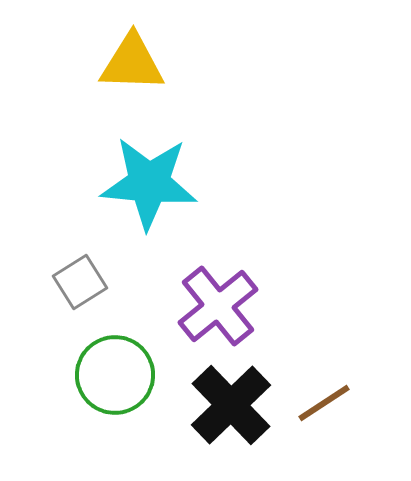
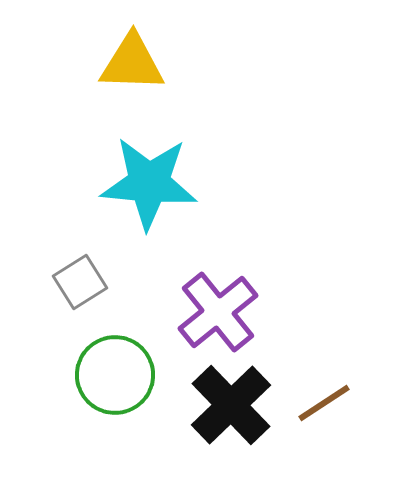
purple cross: moved 6 px down
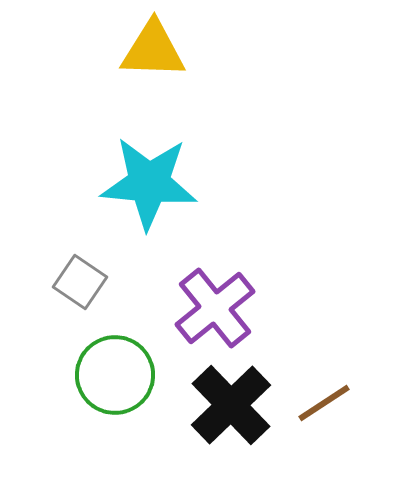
yellow triangle: moved 21 px right, 13 px up
gray square: rotated 24 degrees counterclockwise
purple cross: moved 3 px left, 4 px up
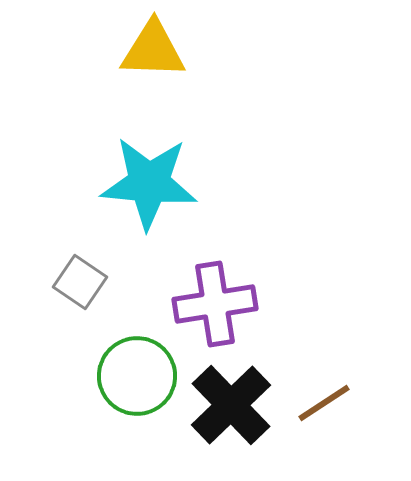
purple cross: moved 4 px up; rotated 30 degrees clockwise
green circle: moved 22 px right, 1 px down
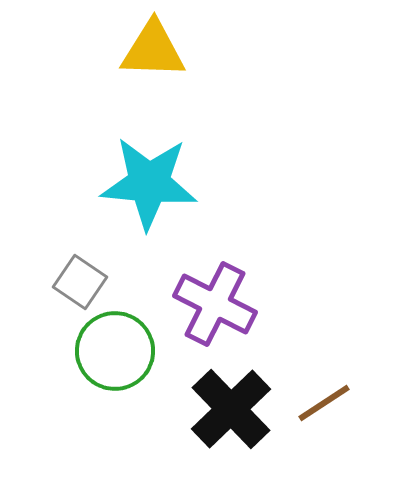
purple cross: rotated 36 degrees clockwise
green circle: moved 22 px left, 25 px up
black cross: moved 4 px down
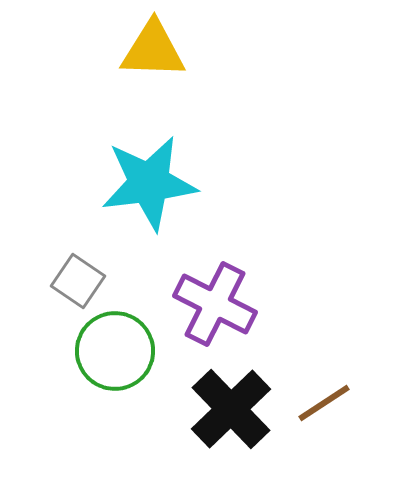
cyan star: rotated 12 degrees counterclockwise
gray square: moved 2 px left, 1 px up
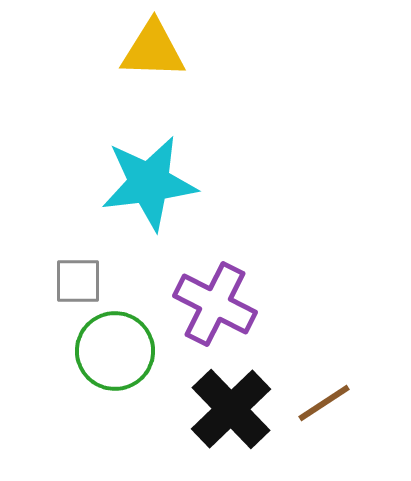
gray square: rotated 34 degrees counterclockwise
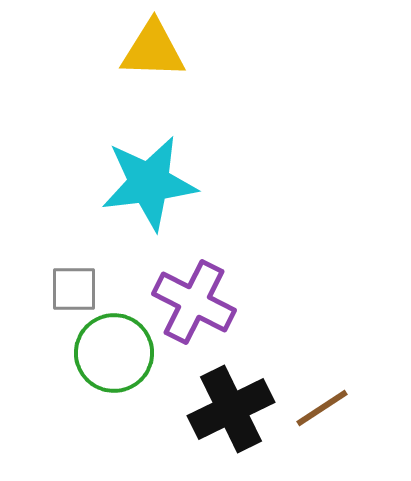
gray square: moved 4 px left, 8 px down
purple cross: moved 21 px left, 2 px up
green circle: moved 1 px left, 2 px down
brown line: moved 2 px left, 5 px down
black cross: rotated 18 degrees clockwise
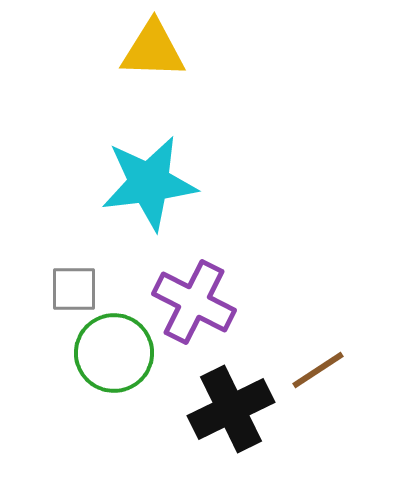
brown line: moved 4 px left, 38 px up
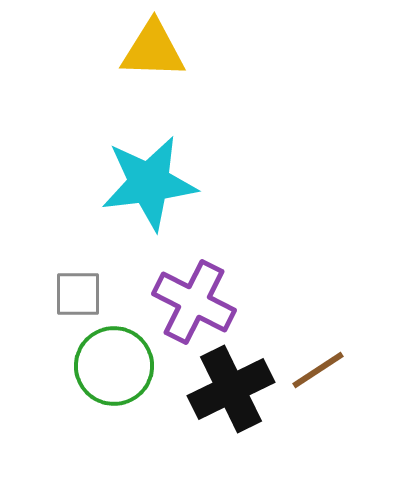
gray square: moved 4 px right, 5 px down
green circle: moved 13 px down
black cross: moved 20 px up
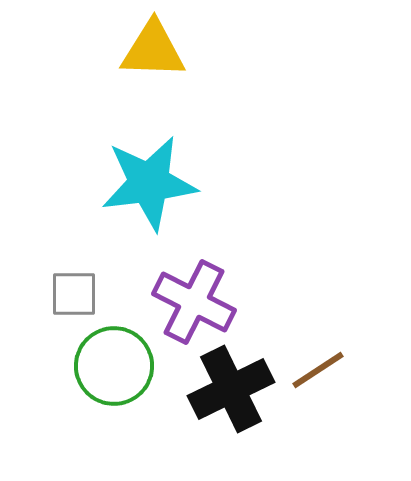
gray square: moved 4 px left
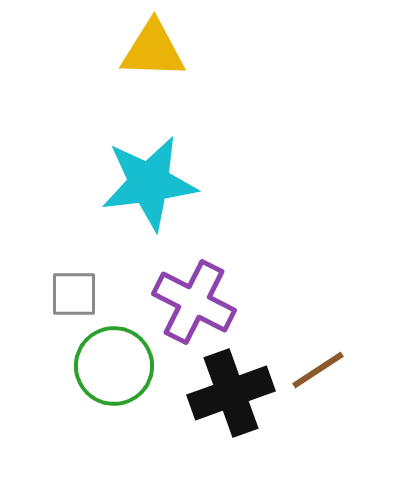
black cross: moved 4 px down; rotated 6 degrees clockwise
